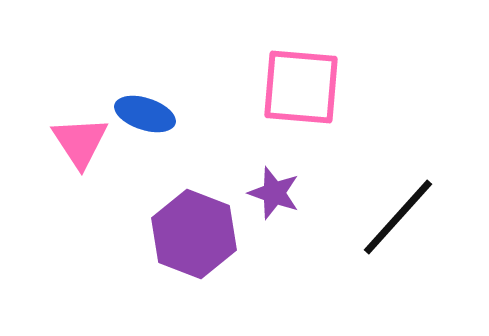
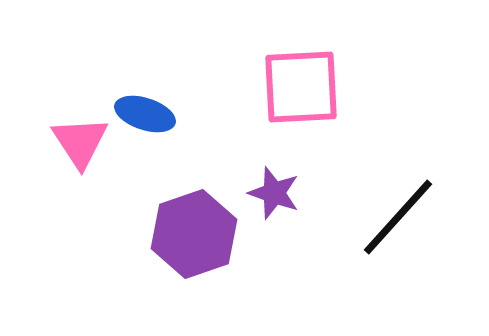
pink square: rotated 8 degrees counterclockwise
purple hexagon: rotated 20 degrees clockwise
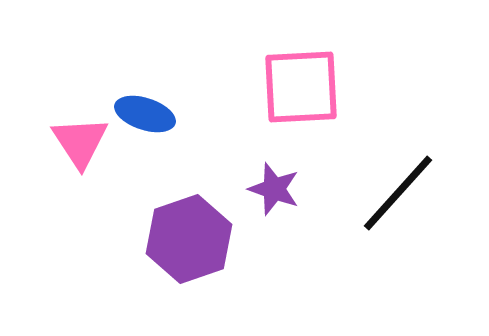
purple star: moved 4 px up
black line: moved 24 px up
purple hexagon: moved 5 px left, 5 px down
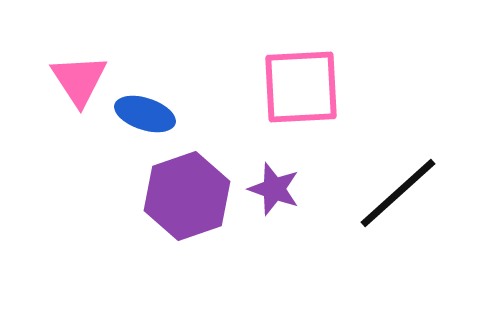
pink triangle: moved 1 px left, 62 px up
black line: rotated 6 degrees clockwise
purple hexagon: moved 2 px left, 43 px up
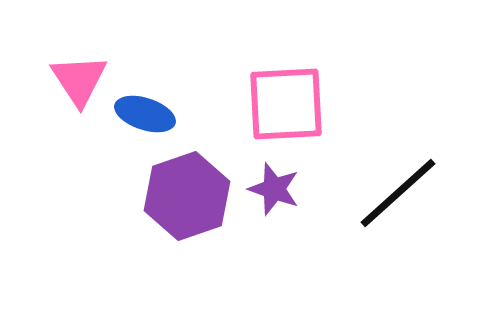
pink square: moved 15 px left, 17 px down
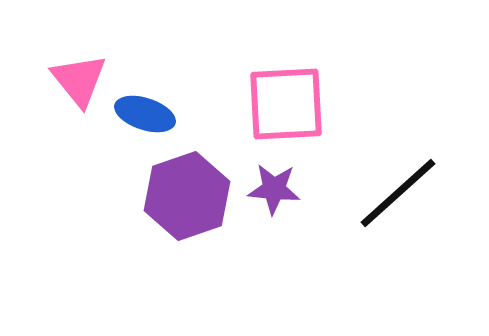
pink triangle: rotated 6 degrees counterclockwise
purple star: rotated 14 degrees counterclockwise
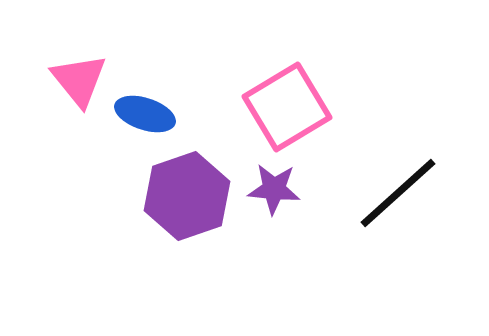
pink square: moved 1 px right, 3 px down; rotated 28 degrees counterclockwise
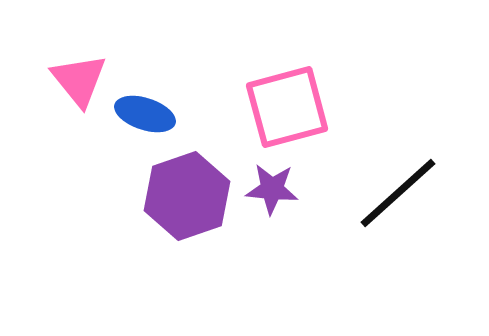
pink square: rotated 16 degrees clockwise
purple star: moved 2 px left
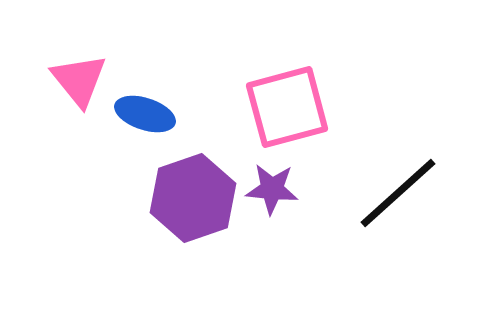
purple hexagon: moved 6 px right, 2 px down
